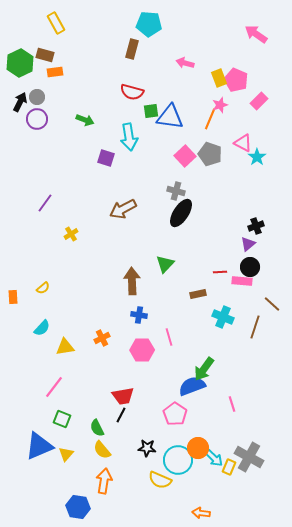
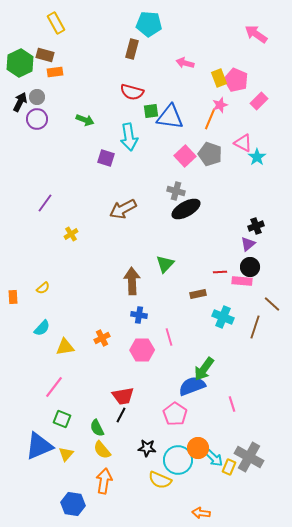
black ellipse at (181, 213): moved 5 px right, 4 px up; rotated 28 degrees clockwise
blue hexagon at (78, 507): moved 5 px left, 3 px up
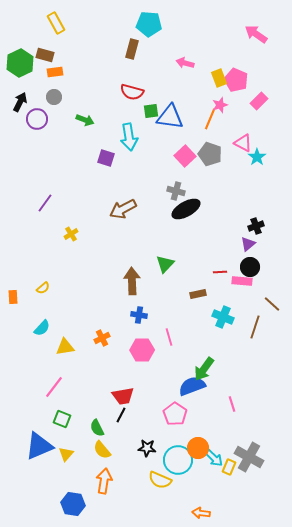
gray circle at (37, 97): moved 17 px right
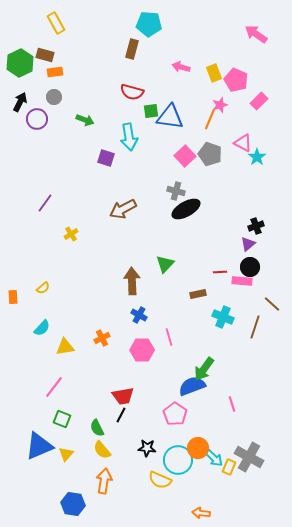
pink arrow at (185, 63): moved 4 px left, 4 px down
yellow rectangle at (219, 78): moved 5 px left, 5 px up
blue cross at (139, 315): rotated 21 degrees clockwise
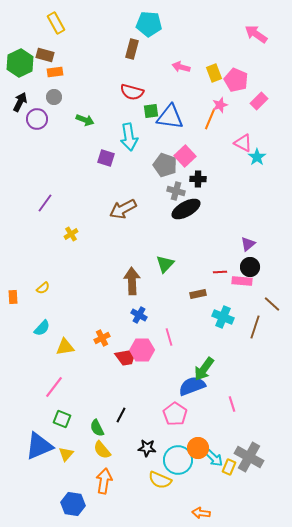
gray pentagon at (210, 154): moved 45 px left, 11 px down
black cross at (256, 226): moved 58 px left, 47 px up; rotated 21 degrees clockwise
red trapezoid at (123, 396): moved 3 px right, 39 px up
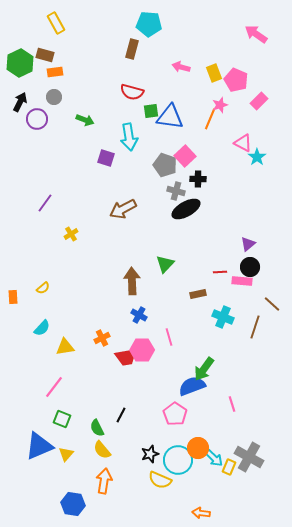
black star at (147, 448): moved 3 px right, 6 px down; rotated 24 degrees counterclockwise
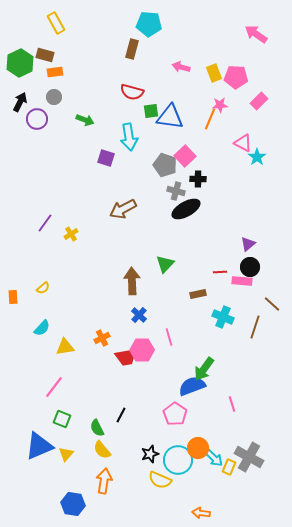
pink pentagon at (236, 80): moved 3 px up; rotated 20 degrees counterclockwise
pink star at (220, 105): rotated 14 degrees clockwise
purple line at (45, 203): moved 20 px down
blue cross at (139, 315): rotated 14 degrees clockwise
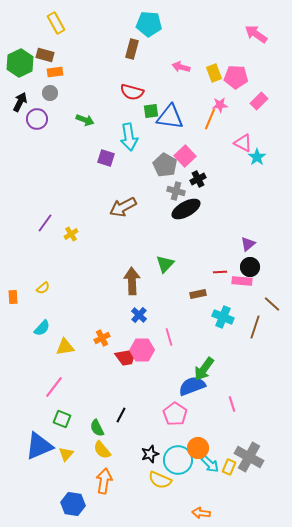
gray circle at (54, 97): moved 4 px left, 4 px up
gray pentagon at (165, 165): rotated 10 degrees clockwise
black cross at (198, 179): rotated 28 degrees counterclockwise
brown arrow at (123, 209): moved 2 px up
cyan arrow at (214, 458): moved 4 px left, 6 px down
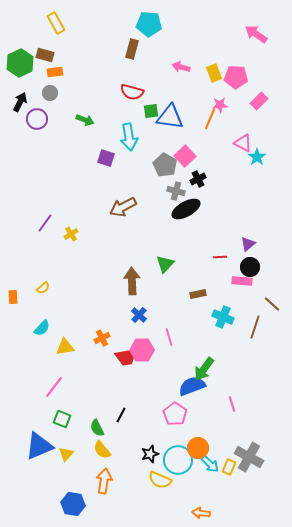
red line at (220, 272): moved 15 px up
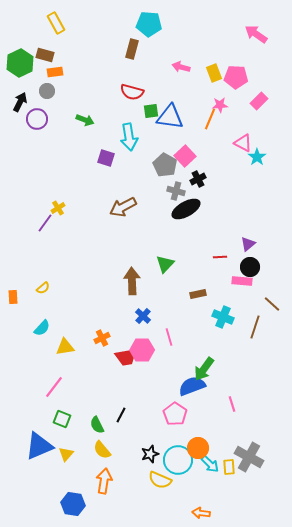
gray circle at (50, 93): moved 3 px left, 2 px up
yellow cross at (71, 234): moved 13 px left, 26 px up
blue cross at (139, 315): moved 4 px right, 1 px down
green semicircle at (97, 428): moved 3 px up
yellow rectangle at (229, 467): rotated 28 degrees counterclockwise
